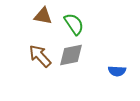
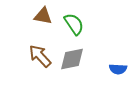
gray diamond: moved 1 px right, 4 px down
blue semicircle: moved 1 px right, 2 px up
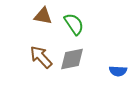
brown arrow: moved 1 px right, 1 px down
blue semicircle: moved 2 px down
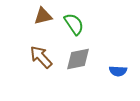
brown triangle: rotated 24 degrees counterclockwise
gray diamond: moved 6 px right
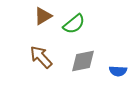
brown triangle: rotated 18 degrees counterclockwise
green semicircle: rotated 85 degrees clockwise
gray diamond: moved 5 px right, 2 px down
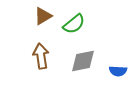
brown arrow: moved 1 px up; rotated 35 degrees clockwise
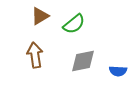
brown triangle: moved 3 px left
brown arrow: moved 6 px left, 1 px up
